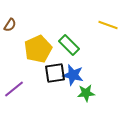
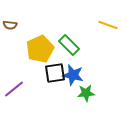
brown semicircle: rotated 64 degrees clockwise
yellow pentagon: moved 2 px right
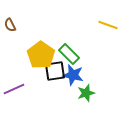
brown semicircle: rotated 56 degrees clockwise
green rectangle: moved 9 px down
yellow pentagon: moved 1 px right, 6 px down; rotated 12 degrees counterclockwise
black square: moved 2 px up
purple line: rotated 15 degrees clockwise
green star: rotated 12 degrees counterclockwise
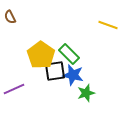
brown semicircle: moved 8 px up
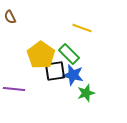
yellow line: moved 26 px left, 3 px down
purple line: rotated 30 degrees clockwise
